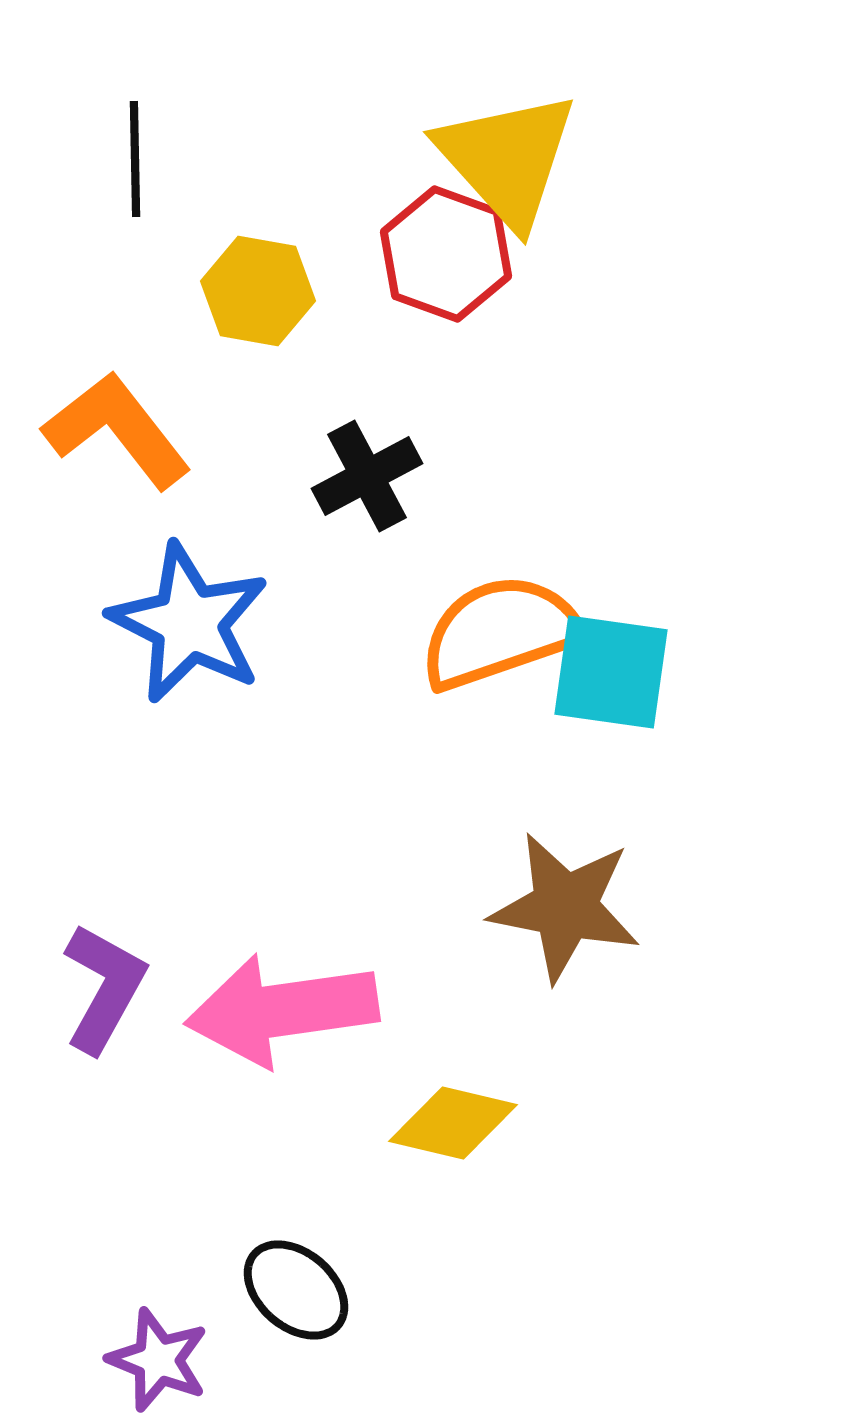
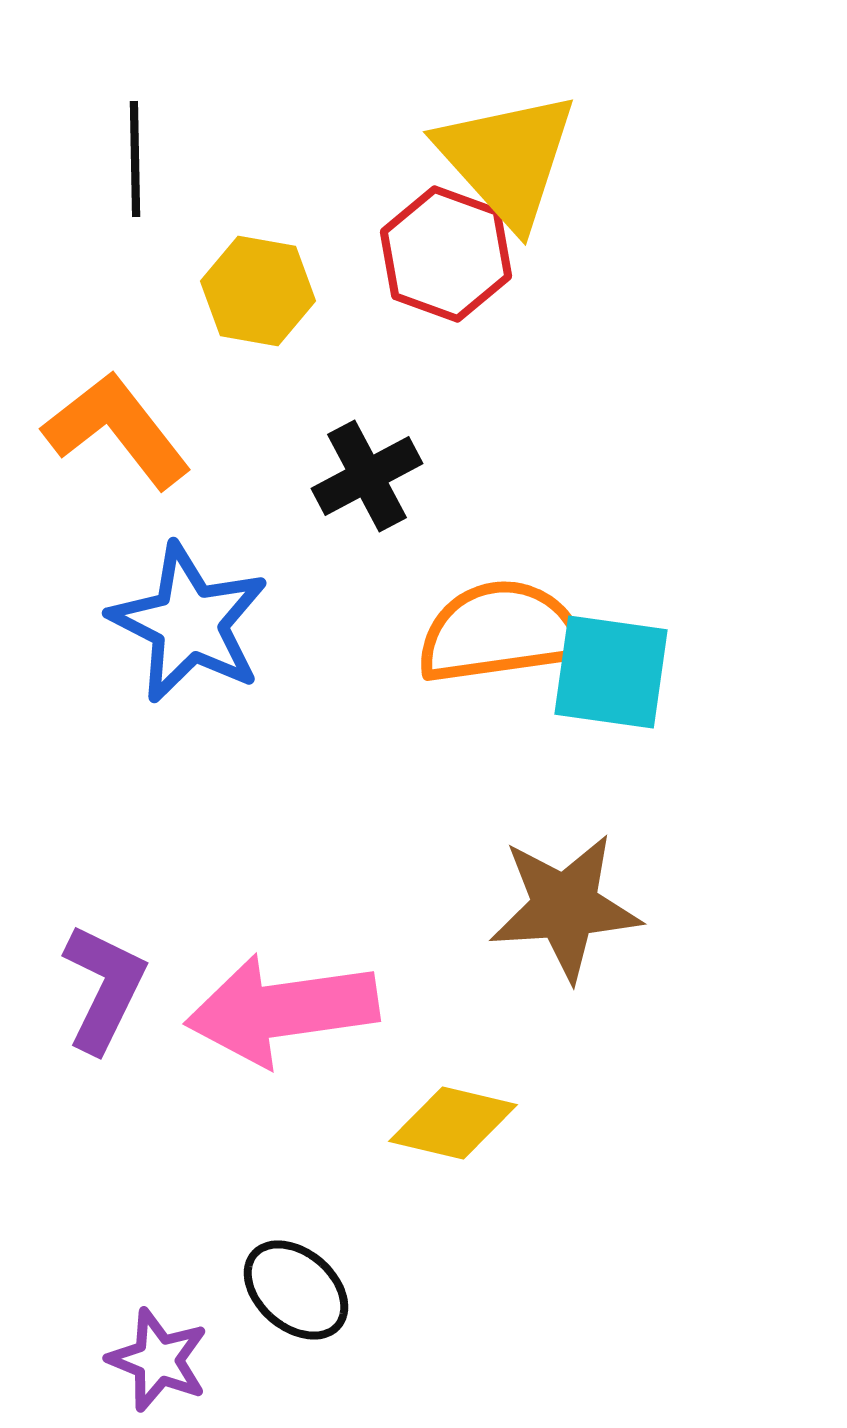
orange semicircle: rotated 11 degrees clockwise
brown star: rotated 15 degrees counterclockwise
purple L-shape: rotated 3 degrees counterclockwise
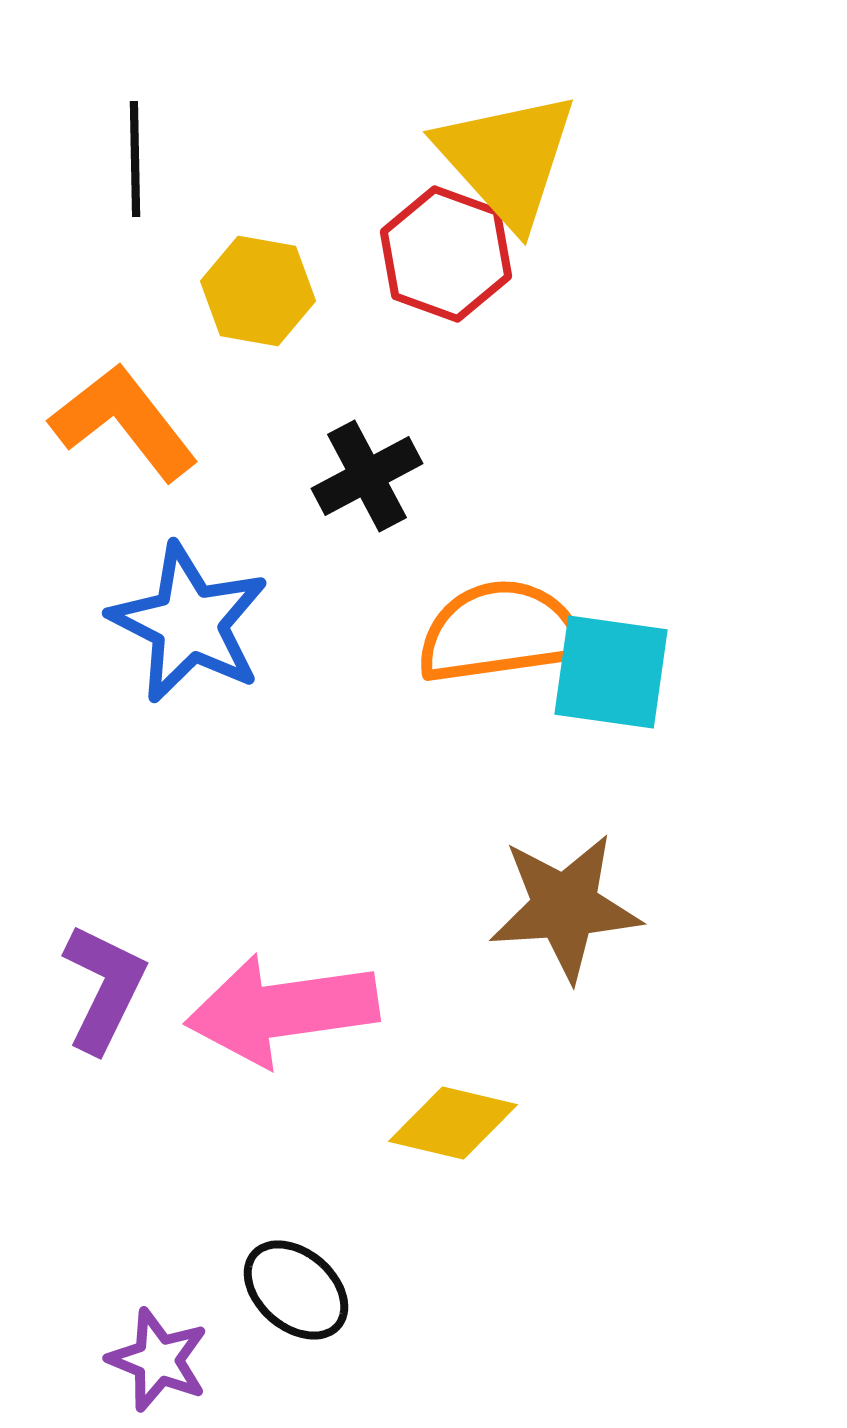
orange L-shape: moved 7 px right, 8 px up
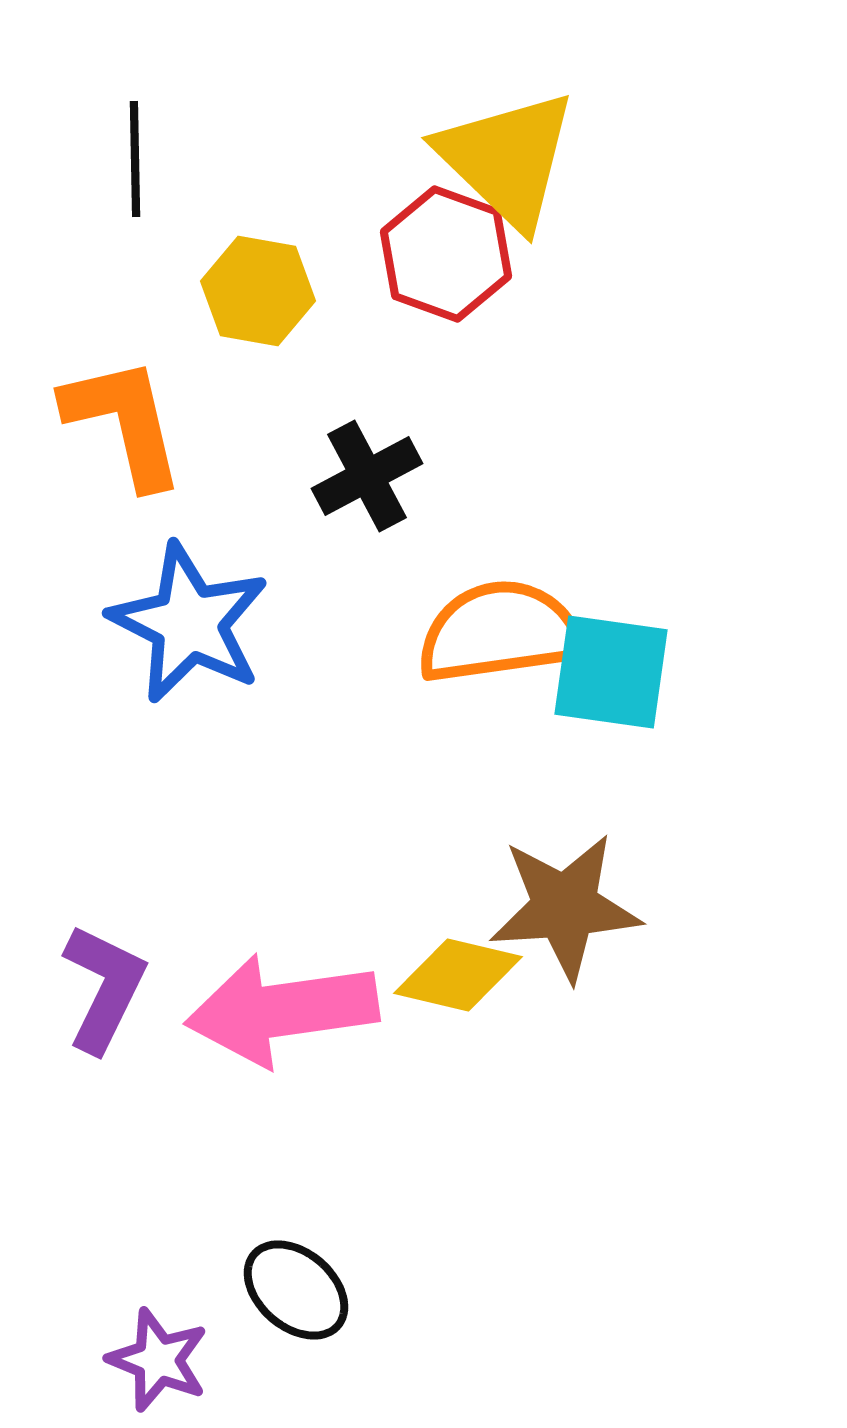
yellow triangle: rotated 4 degrees counterclockwise
orange L-shape: rotated 25 degrees clockwise
yellow diamond: moved 5 px right, 148 px up
